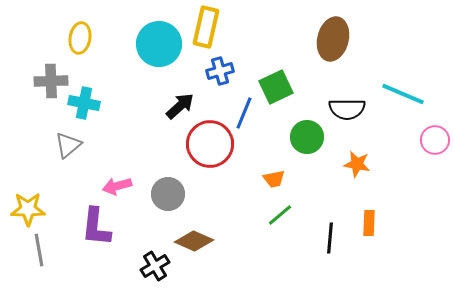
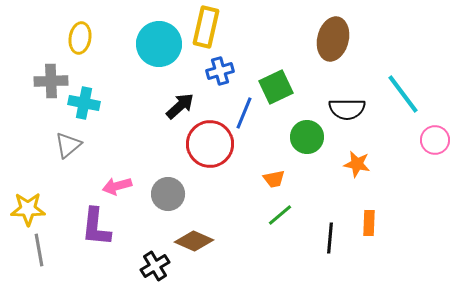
cyan line: rotated 30 degrees clockwise
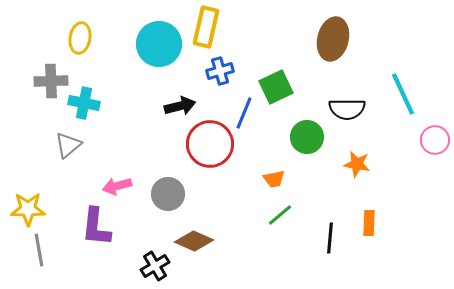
cyan line: rotated 12 degrees clockwise
black arrow: rotated 28 degrees clockwise
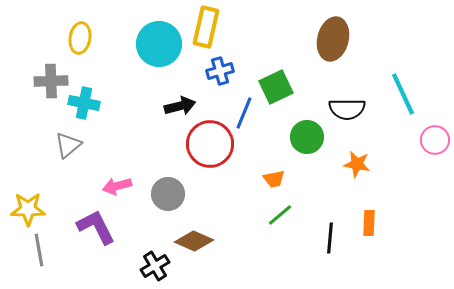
purple L-shape: rotated 147 degrees clockwise
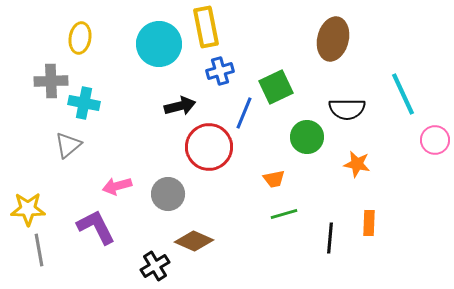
yellow rectangle: rotated 24 degrees counterclockwise
red circle: moved 1 px left, 3 px down
green line: moved 4 px right, 1 px up; rotated 24 degrees clockwise
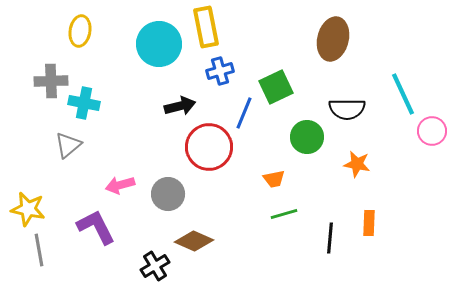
yellow ellipse: moved 7 px up
pink circle: moved 3 px left, 9 px up
pink arrow: moved 3 px right, 1 px up
yellow star: rotated 12 degrees clockwise
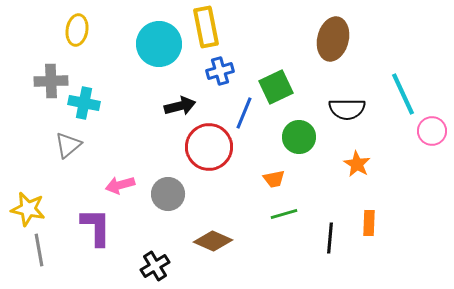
yellow ellipse: moved 3 px left, 1 px up
green circle: moved 8 px left
orange star: rotated 20 degrees clockwise
purple L-shape: rotated 27 degrees clockwise
brown diamond: moved 19 px right
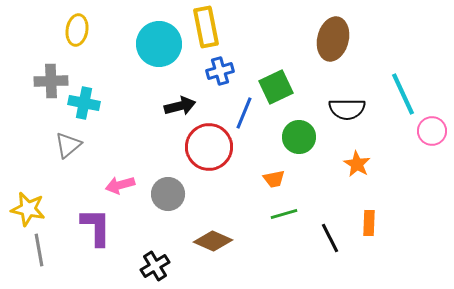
black line: rotated 32 degrees counterclockwise
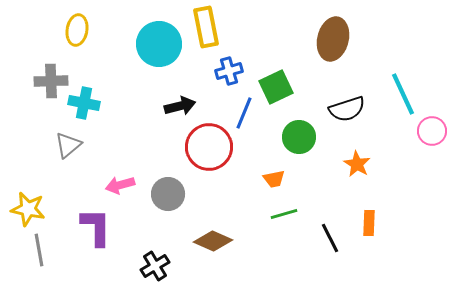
blue cross: moved 9 px right
black semicircle: rotated 18 degrees counterclockwise
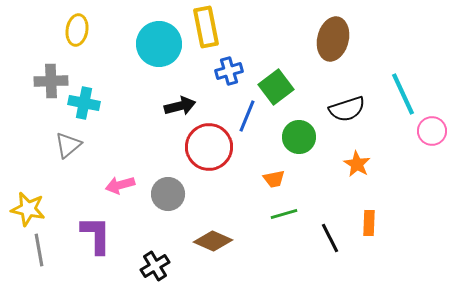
green square: rotated 12 degrees counterclockwise
blue line: moved 3 px right, 3 px down
purple L-shape: moved 8 px down
